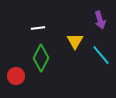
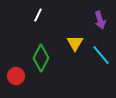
white line: moved 13 px up; rotated 56 degrees counterclockwise
yellow triangle: moved 2 px down
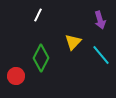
yellow triangle: moved 2 px left, 1 px up; rotated 12 degrees clockwise
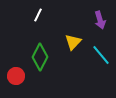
green diamond: moved 1 px left, 1 px up
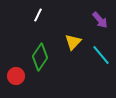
purple arrow: rotated 24 degrees counterclockwise
green diamond: rotated 8 degrees clockwise
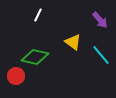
yellow triangle: rotated 36 degrees counterclockwise
green diamond: moved 5 px left; rotated 68 degrees clockwise
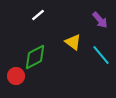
white line: rotated 24 degrees clockwise
green diamond: rotated 40 degrees counterclockwise
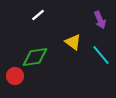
purple arrow: rotated 18 degrees clockwise
green diamond: rotated 20 degrees clockwise
red circle: moved 1 px left
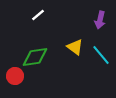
purple arrow: rotated 36 degrees clockwise
yellow triangle: moved 2 px right, 5 px down
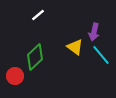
purple arrow: moved 6 px left, 12 px down
green diamond: rotated 36 degrees counterclockwise
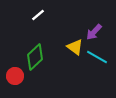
purple arrow: rotated 30 degrees clockwise
cyan line: moved 4 px left, 2 px down; rotated 20 degrees counterclockwise
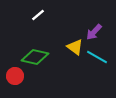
green diamond: rotated 56 degrees clockwise
